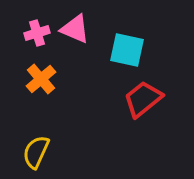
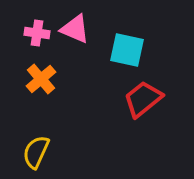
pink cross: rotated 25 degrees clockwise
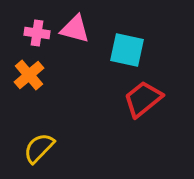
pink triangle: rotated 8 degrees counterclockwise
orange cross: moved 12 px left, 4 px up
yellow semicircle: moved 3 px right, 4 px up; rotated 20 degrees clockwise
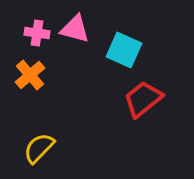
cyan square: moved 3 px left; rotated 12 degrees clockwise
orange cross: moved 1 px right
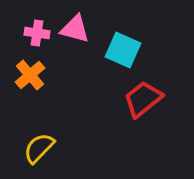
cyan square: moved 1 px left
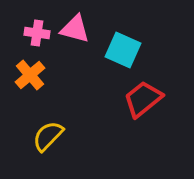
yellow semicircle: moved 9 px right, 12 px up
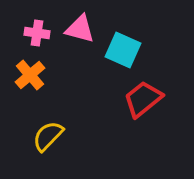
pink triangle: moved 5 px right
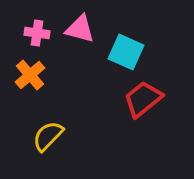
cyan square: moved 3 px right, 2 px down
